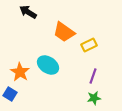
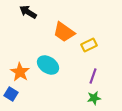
blue square: moved 1 px right
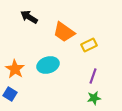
black arrow: moved 1 px right, 5 px down
cyan ellipse: rotated 50 degrees counterclockwise
orange star: moved 5 px left, 3 px up
blue square: moved 1 px left
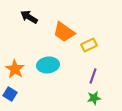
cyan ellipse: rotated 10 degrees clockwise
